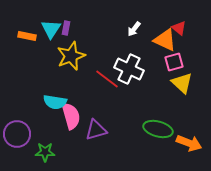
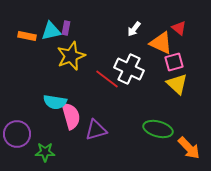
cyan triangle: moved 2 px down; rotated 45 degrees clockwise
orange triangle: moved 4 px left, 3 px down
yellow triangle: moved 5 px left, 1 px down
orange arrow: moved 5 px down; rotated 25 degrees clockwise
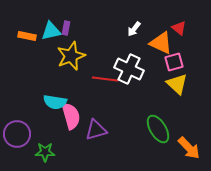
red line: moved 2 px left; rotated 30 degrees counterclockwise
green ellipse: rotated 44 degrees clockwise
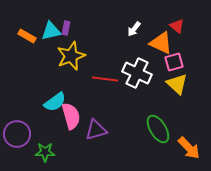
red triangle: moved 2 px left, 2 px up
orange rectangle: rotated 18 degrees clockwise
white cross: moved 8 px right, 4 px down
cyan semicircle: rotated 45 degrees counterclockwise
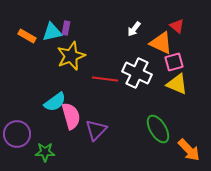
cyan triangle: moved 1 px right, 1 px down
yellow triangle: rotated 20 degrees counterclockwise
purple triangle: rotated 30 degrees counterclockwise
orange arrow: moved 2 px down
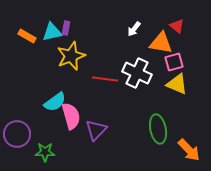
orange triangle: rotated 15 degrees counterclockwise
green ellipse: rotated 20 degrees clockwise
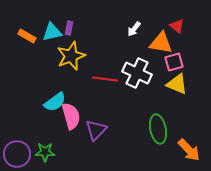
purple rectangle: moved 3 px right
purple circle: moved 20 px down
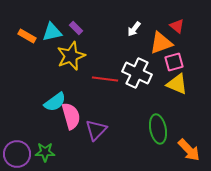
purple rectangle: moved 7 px right; rotated 56 degrees counterclockwise
orange triangle: rotated 30 degrees counterclockwise
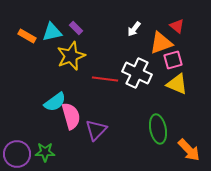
pink square: moved 1 px left, 2 px up
